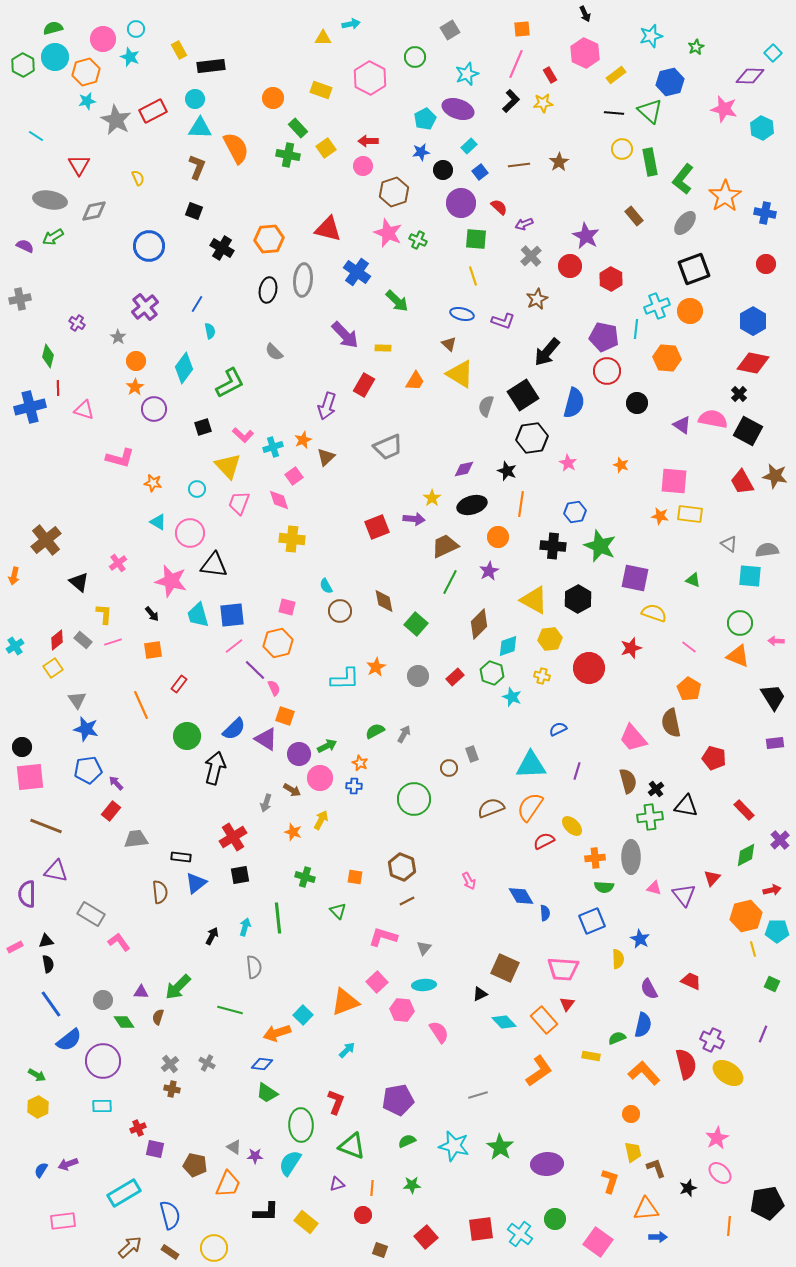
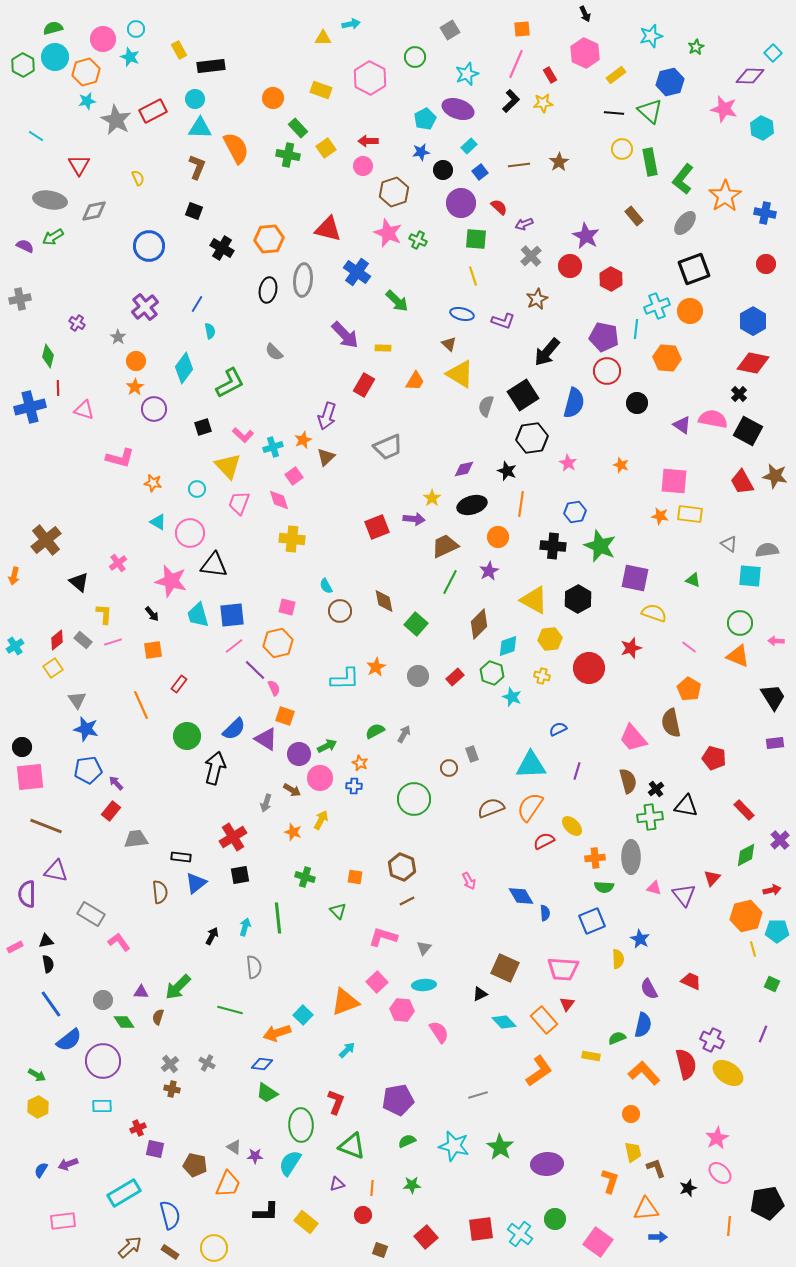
purple arrow at (327, 406): moved 10 px down
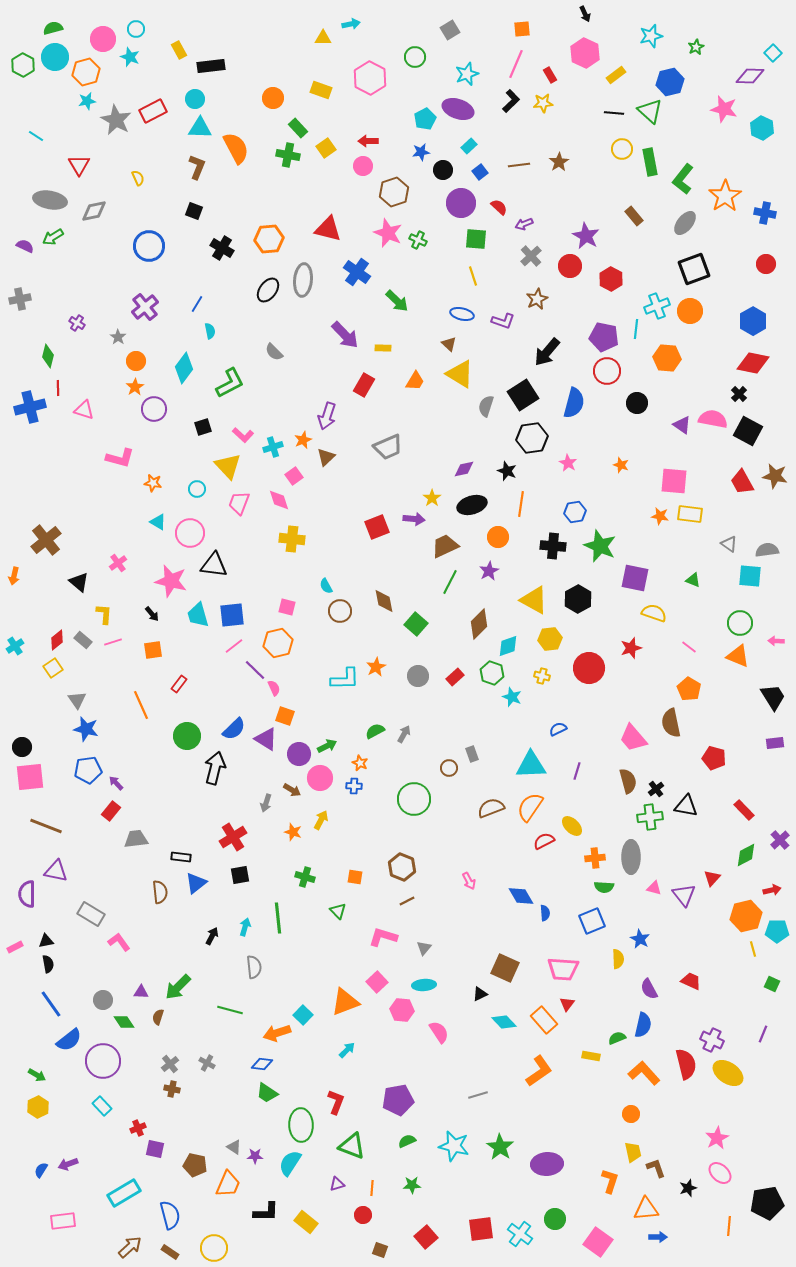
black ellipse at (268, 290): rotated 25 degrees clockwise
cyan rectangle at (102, 1106): rotated 48 degrees clockwise
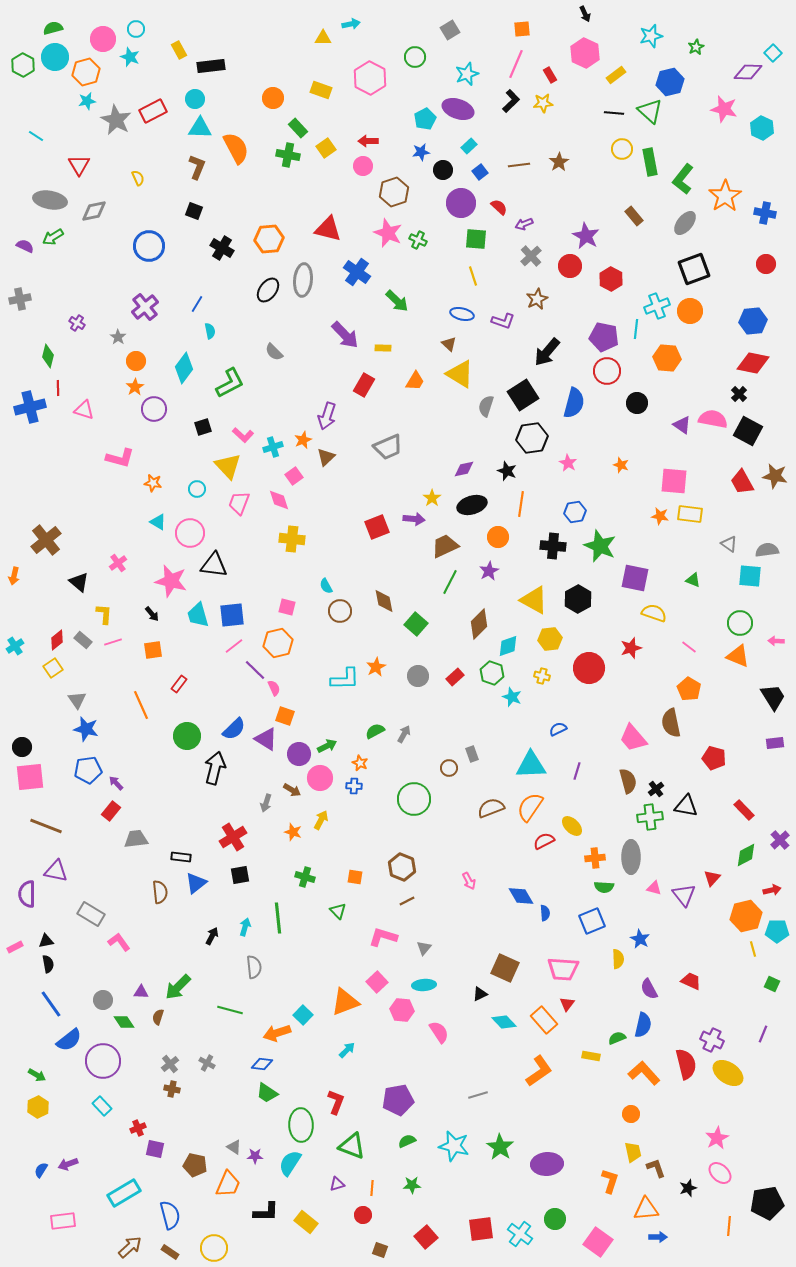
purple diamond at (750, 76): moved 2 px left, 4 px up
blue hexagon at (753, 321): rotated 24 degrees clockwise
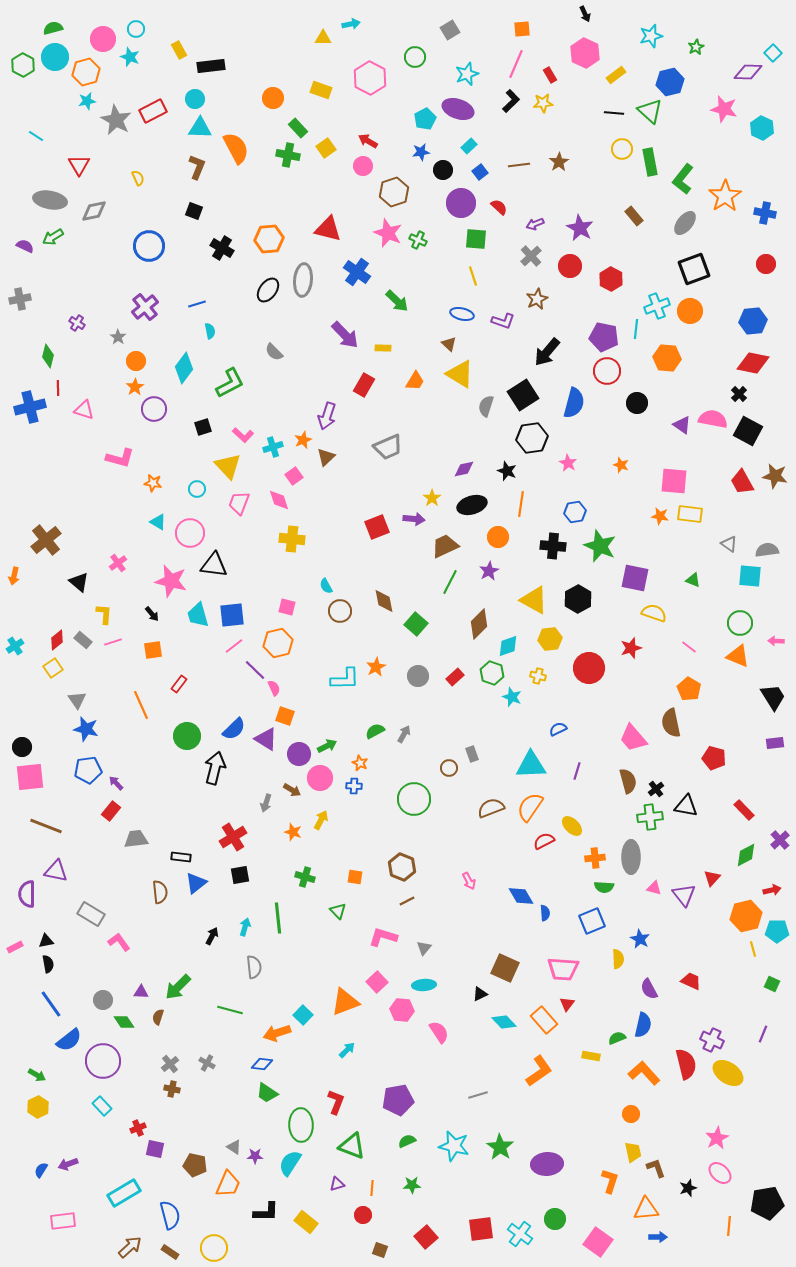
red arrow at (368, 141): rotated 30 degrees clockwise
purple arrow at (524, 224): moved 11 px right
purple star at (586, 236): moved 6 px left, 8 px up
blue line at (197, 304): rotated 42 degrees clockwise
yellow cross at (542, 676): moved 4 px left
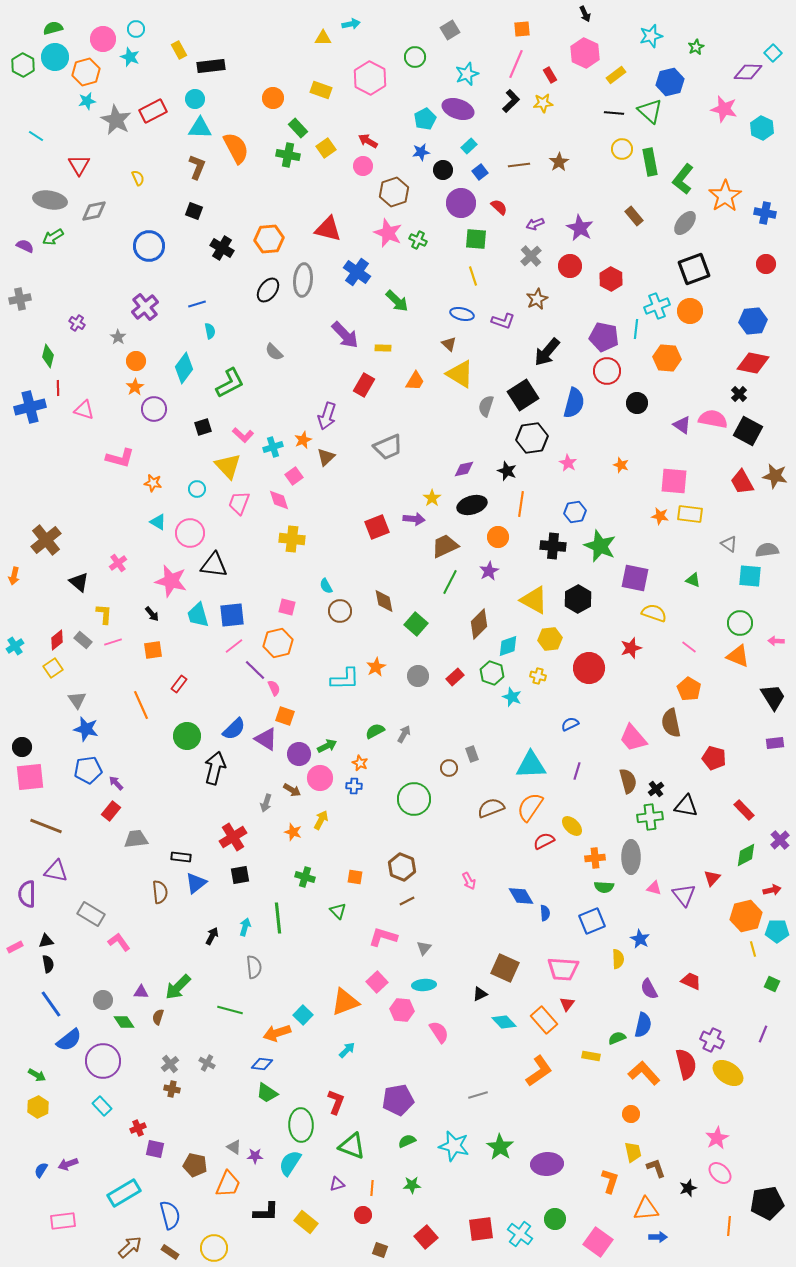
blue semicircle at (558, 729): moved 12 px right, 5 px up
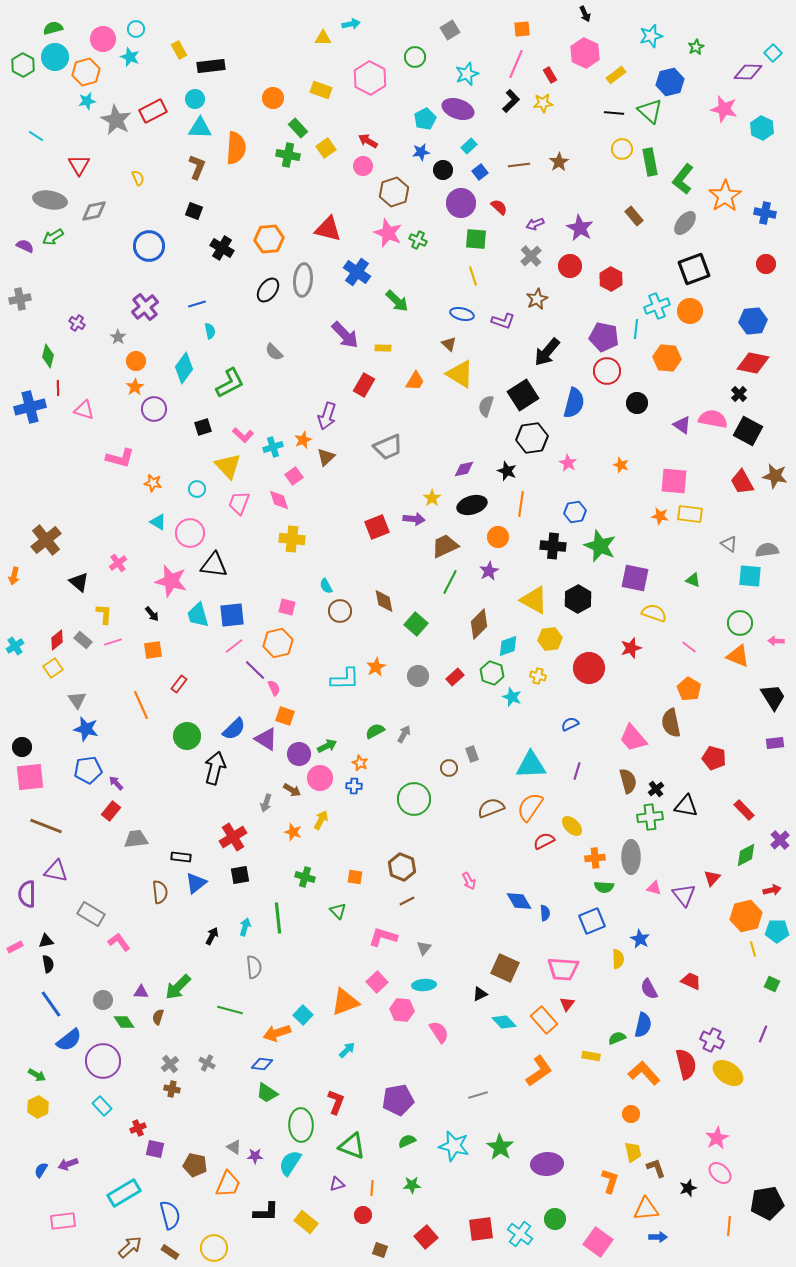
orange semicircle at (236, 148): rotated 32 degrees clockwise
blue diamond at (521, 896): moved 2 px left, 5 px down
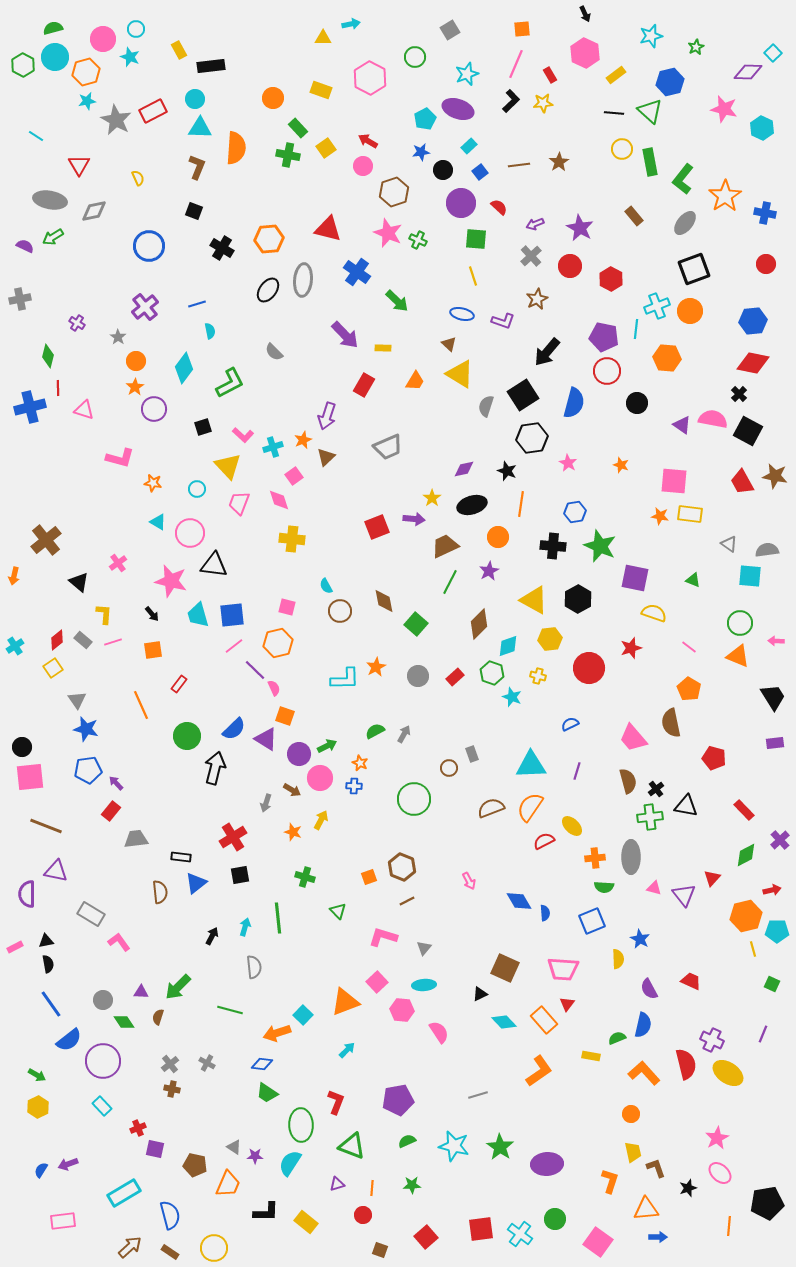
orange square at (355, 877): moved 14 px right; rotated 28 degrees counterclockwise
